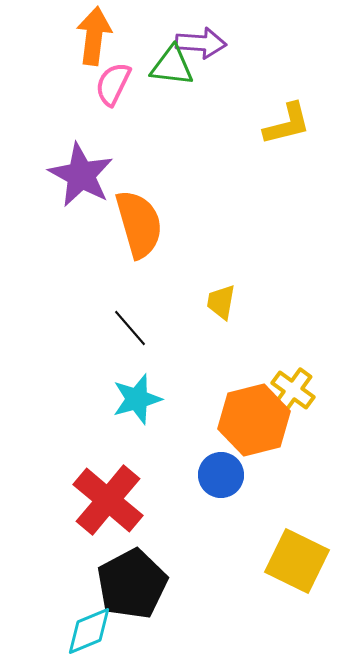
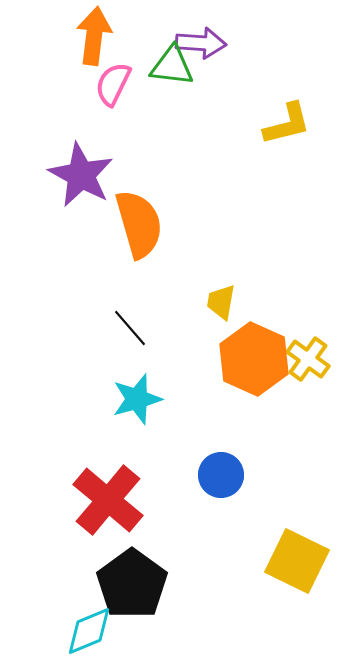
yellow cross: moved 15 px right, 31 px up
orange hexagon: moved 61 px up; rotated 22 degrees counterclockwise
black pentagon: rotated 8 degrees counterclockwise
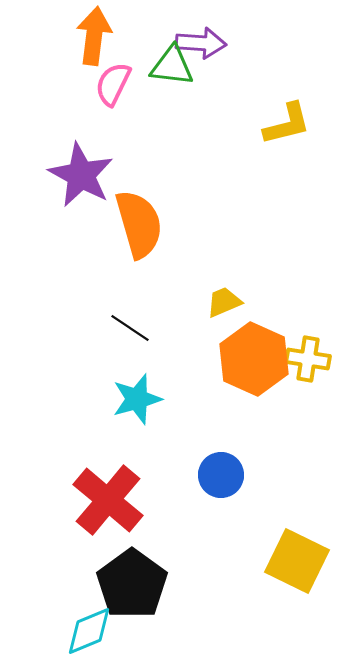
yellow trapezoid: moved 3 px right; rotated 57 degrees clockwise
black line: rotated 15 degrees counterclockwise
yellow cross: rotated 27 degrees counterclockwise
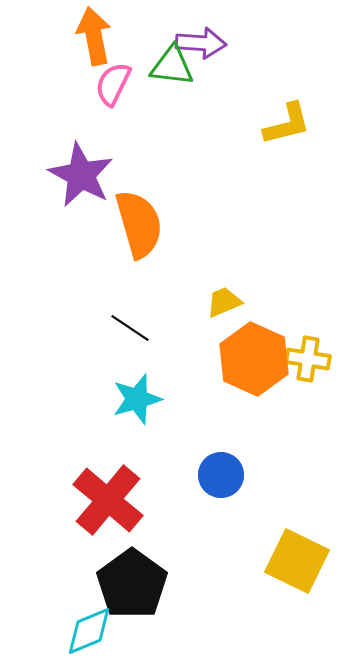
orange arrow: rotated 18 degrees counterclockwise
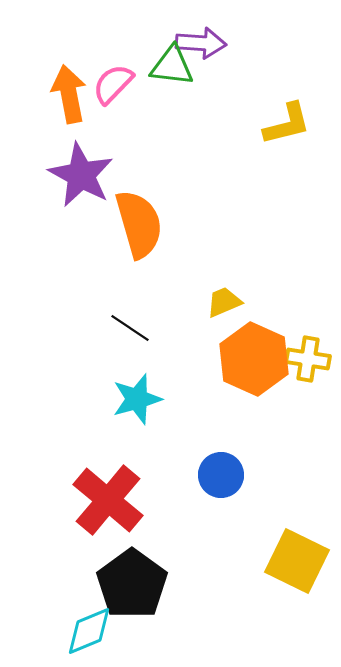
orange arrow: moved 25 px left, 58 px down
pink semicircle: rotated 18 degrees clockwise
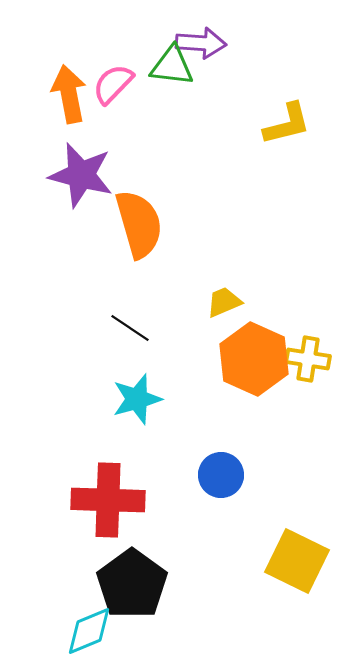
purple star: rotated 14 degrees counterclockwise
red cross: rotated 38 degrees counterclockwise
